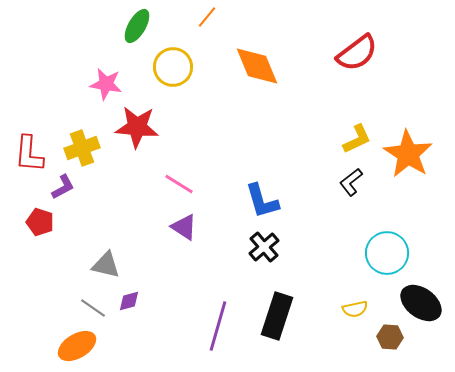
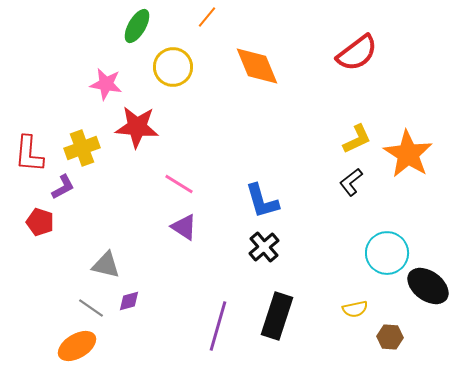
black ellipse: moved 7 px right, 17 px up
gray line: moved 2 px left
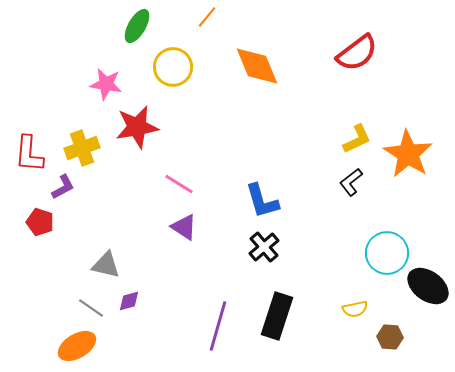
red star: rotated 15 degrees counterclockwise
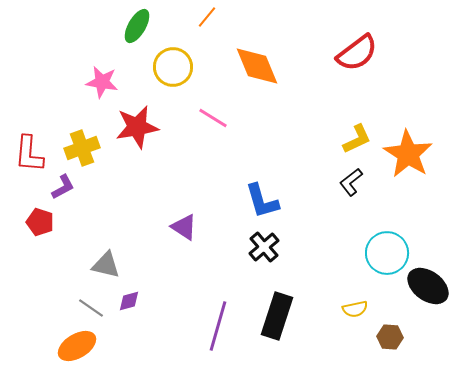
pink star: moved 4 px left, 2 px up
pink line: moved 34 px right, 66 px up
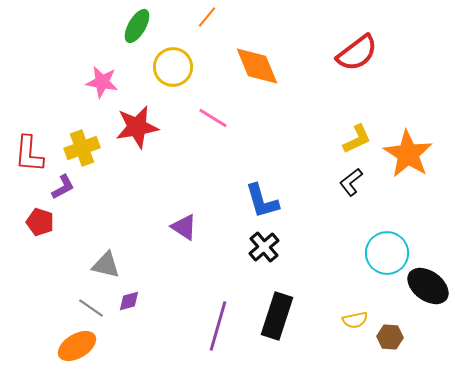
yellow semicircle: moved 11 px down
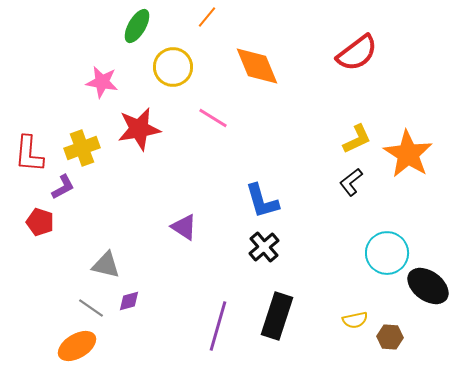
red star: moved 2 px right, 2 px down
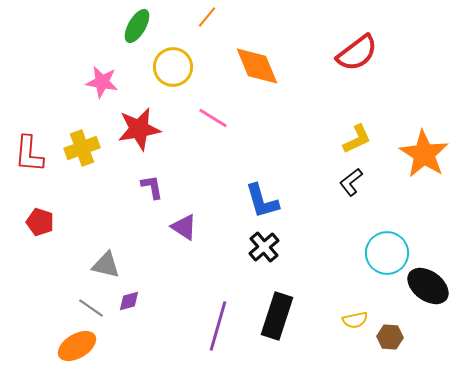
orange star: moved 16 px right
purple L-shape: moved 89 px right; rotated 72 degrees counterclockwise
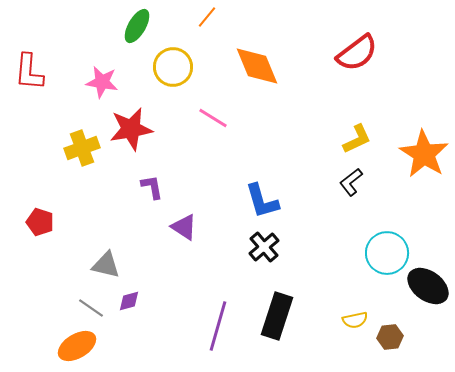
red star: moved 8 px left
red L-shape: moved 82 px up
brown hexagon: rotated 10 degrees counterclockwise
